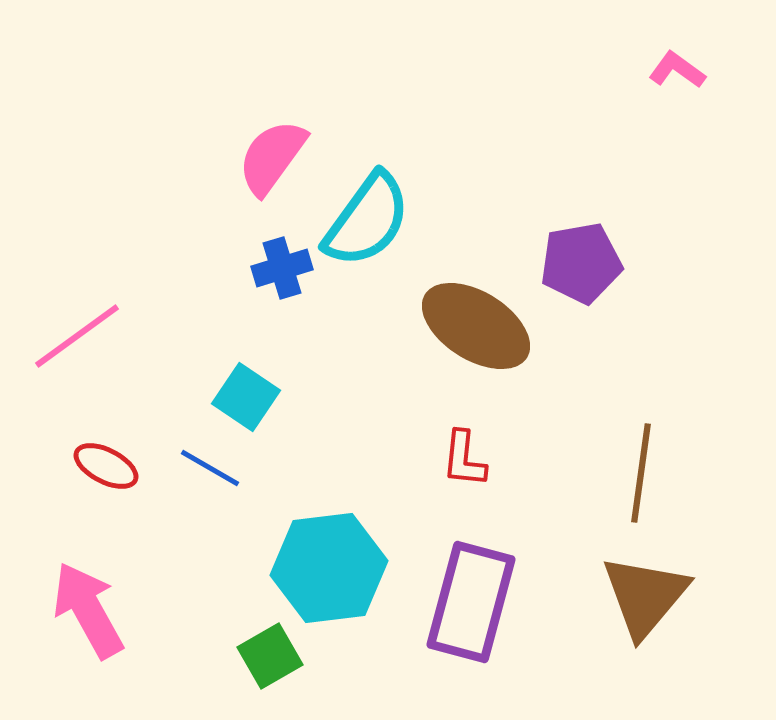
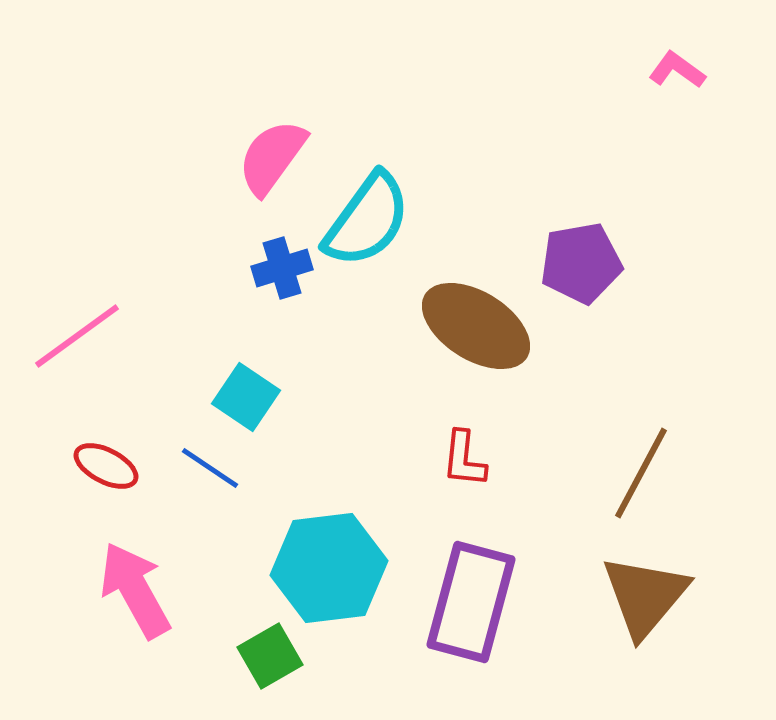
blue line: rotated 4 degrees clockwise
brown line: rotated 20 degrees clockwise
pink arrow: moved 47 px right, 20 px up
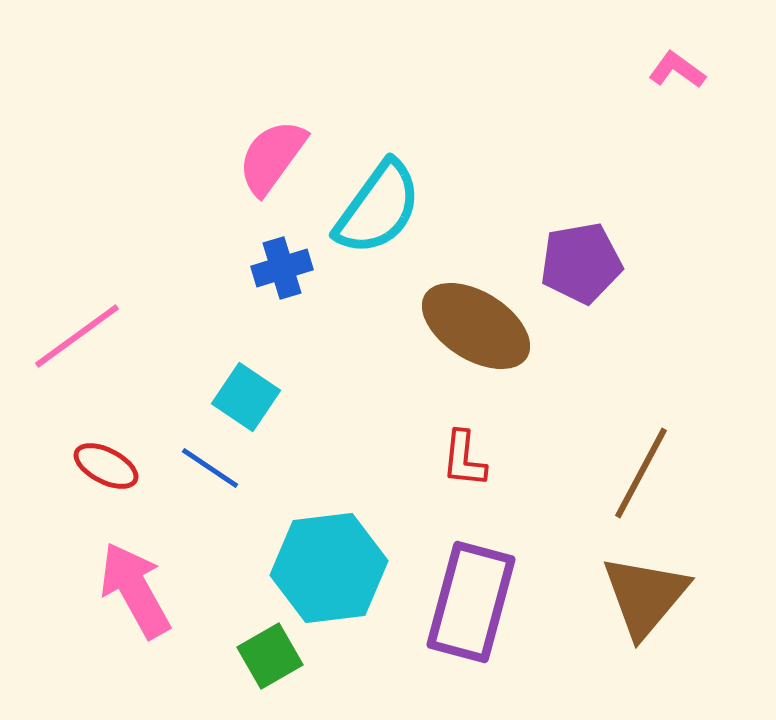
cyan semicircle: moved 11 px right, 12 px up
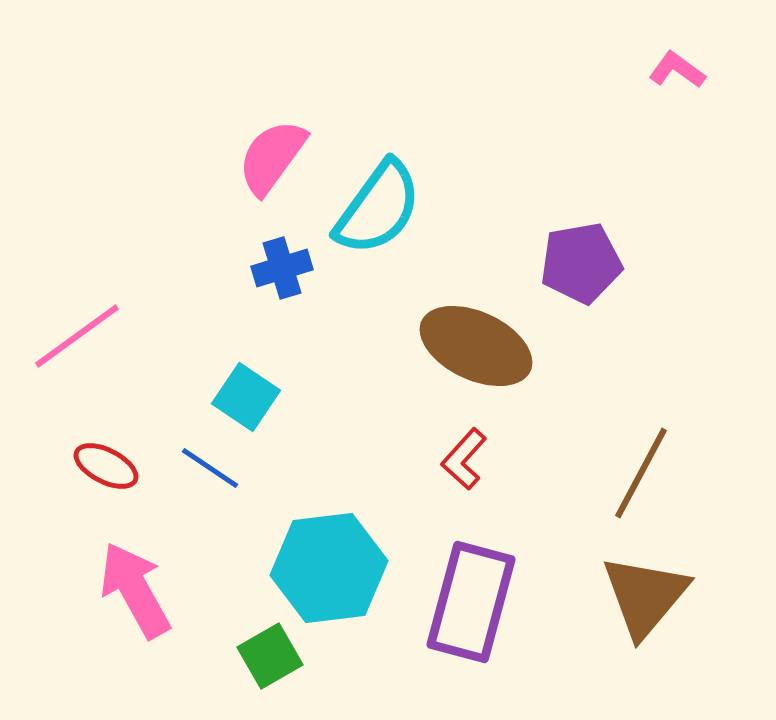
brown ellipse: moved 20 px down; rotated 7 degrees counterclockwise
red L-shape: rotated 36 degrees clockwise
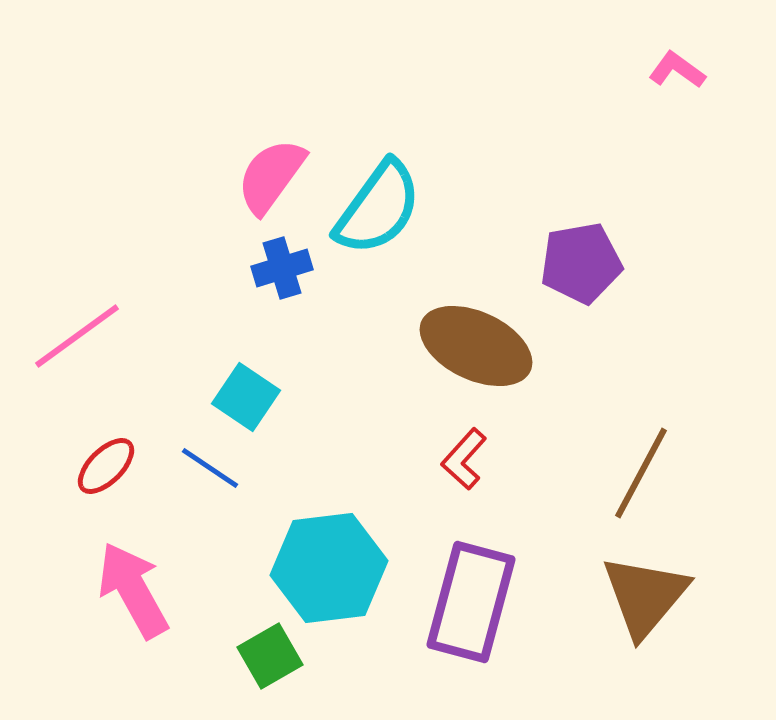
pink semicircle: moved 1 px left, 19 px down
red ellipse: rotated 72 degrees counterclockwise
pink arrow: moved 2 px left
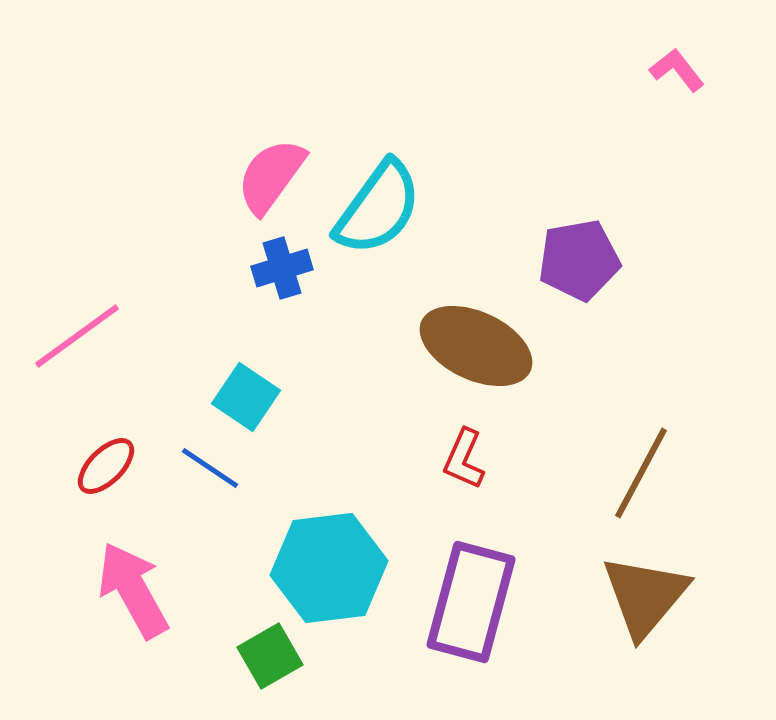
pink L-shape: rotated 16 degrees clockwise
purple pentagon: moved 2 px left, 3 px up
red L-shape: rotated 18 degrees counterclockwise
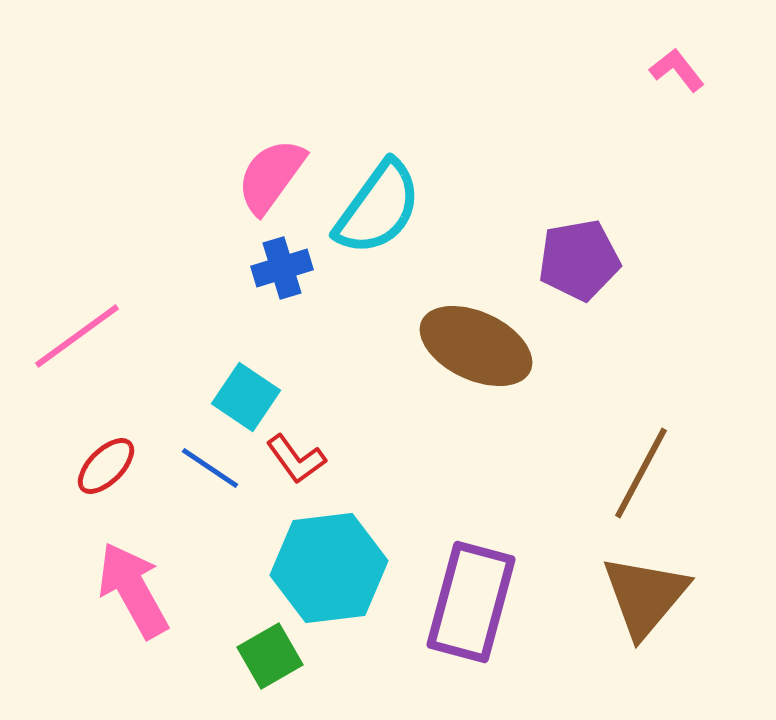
red L-shape: moved 168 px left; rotated 60 degrees counterclockwise
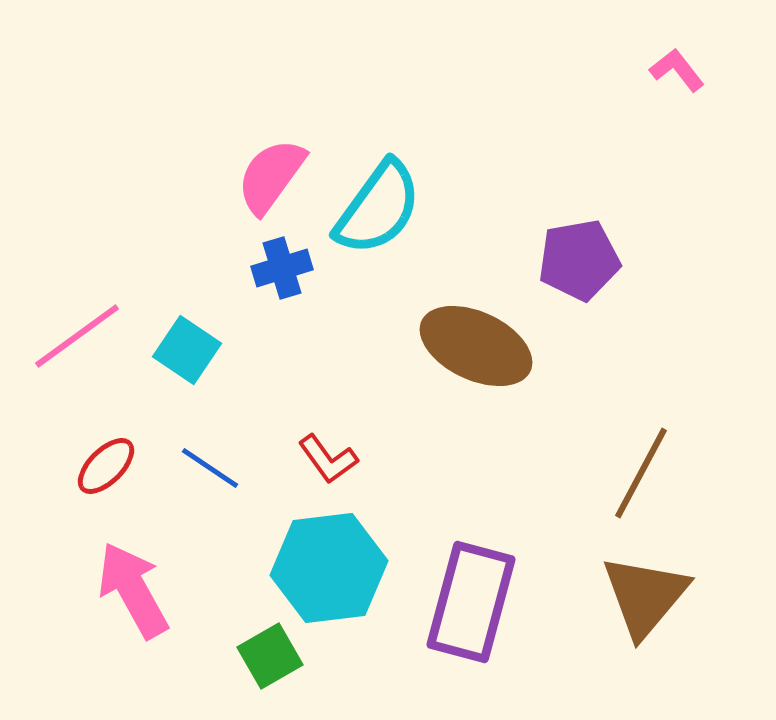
cyan square: moved 59 px left, 47 px up
red L-shape: moved 32 px right
